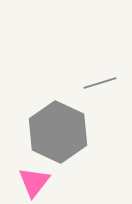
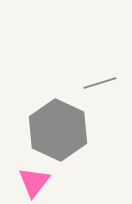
gray hexagon: moved 2 px up
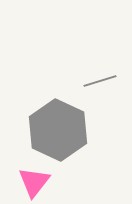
gray line: moved 2 px up
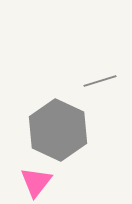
pink triangle: moved 2 px right
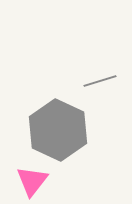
pink triangle: moved 4 px left, 1 px up
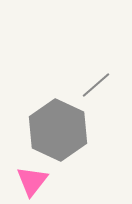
gray line: moved 4 px left, 4 px down; rotated 24 degrees counterclockwise
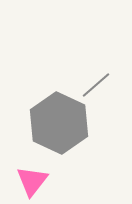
gray hexagon: moved 1 px right, 7 px up
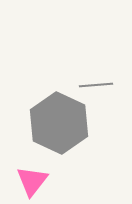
gray line: rotated 36 degrees clockwise
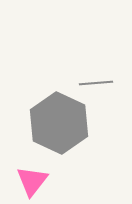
gray line: moved 2 px up
